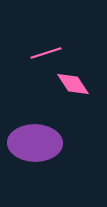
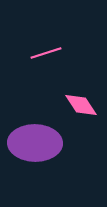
pink diamond: moved 8 px right, 21 px down
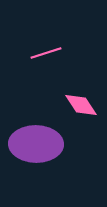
purple ellipse: moved 1 px right, 1 px down
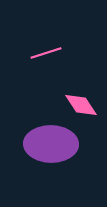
purple ellipse: moved 15 px right
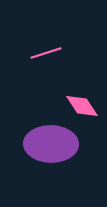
pink diamond: moved 1 px right, 1 px down
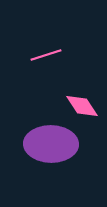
pink line: moved 2 px down
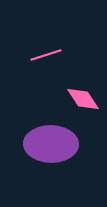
pink diamond: moved 1 px right, 7 px up
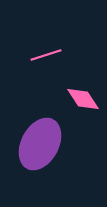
purple ellipse: moved 11 px left; rotated 63 degrees counterclockwise
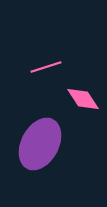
pink line: moved 12 px down
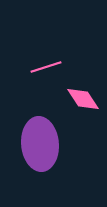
purple ellipse: rotated 33 degrees counterclockwise
